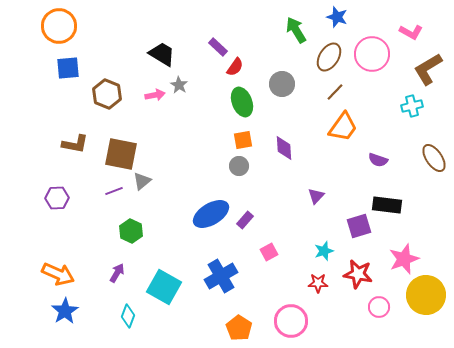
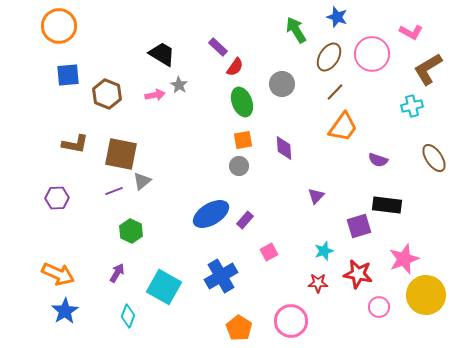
blue square at (68, 68): moved 7 px down
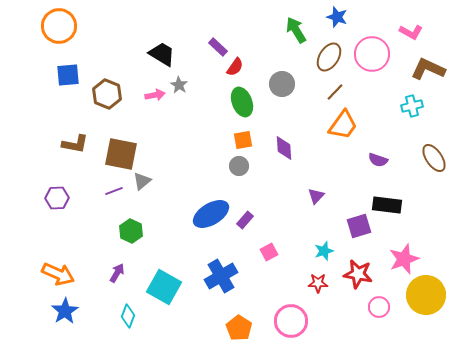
brown L-shape at (428, 69): rotated 56 degrees clockwise
orange trapezoid at (343, 127): moved 2 px up
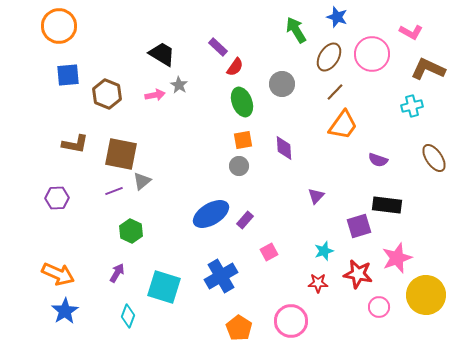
pink star at (404, 259): moved 7 px left, 1 px up
cyan square at (164, 287): rotated 12 degrees counterclockwise
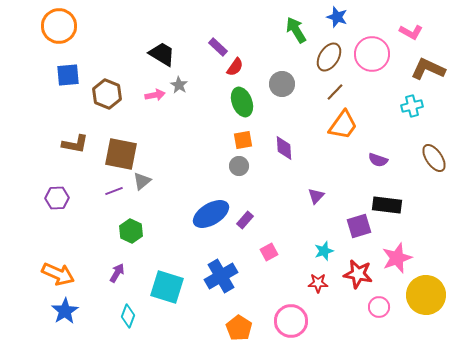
cyan square at (164, 287): moved 3 px right
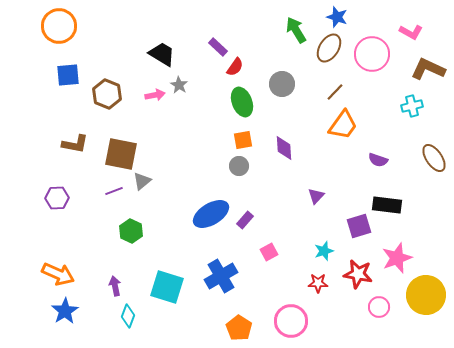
brown ellipse at (329, 57): moved 9 px up
purple arrow at (117, 273): moved 2 px left, 13 px down; rotated 42 degrees counterclockwise
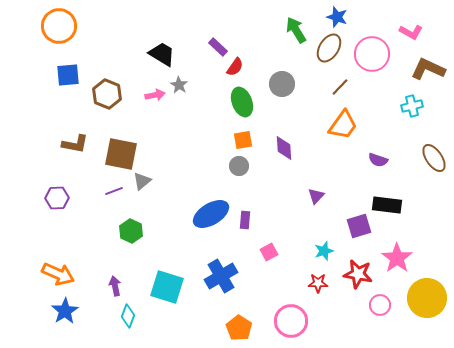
brown line at (335, 92): moved 5 px right, 5 px up
purple rectangle at (245, 220): rotated 36 degrees counterclockwise
pink star at (397, 258): rotated 16 degrees counterclockwise
yellow circle at (426, 295): moved 1 px right, 3 px down
pink circle at (379, 307): moved 1 px right, 2 px up
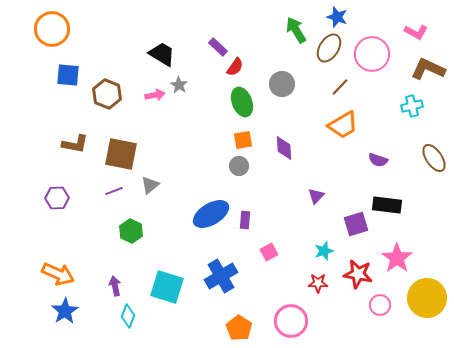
orange circle at (59, 26): moved 7 px left, 3 px down
pink L-shape at (411, 32): moved 5 px right
blue square at (68, 75): rotated 10 degrees clockwise
orange trapezoid at (343, 125): rotated 24 degrees clockwise
gray triangle at (142, 181): moved 8 px right, 4 px down
purple square at (359, 226): moved 3 px left, 2 px up
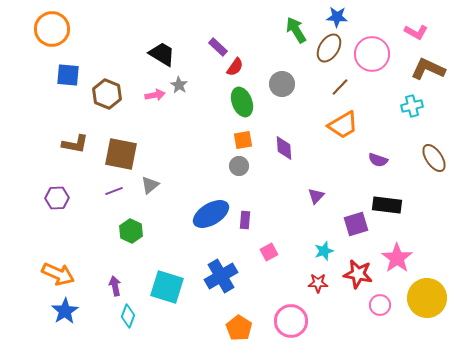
blue star at (337, 17): rotated 15 degrees counterclockwise
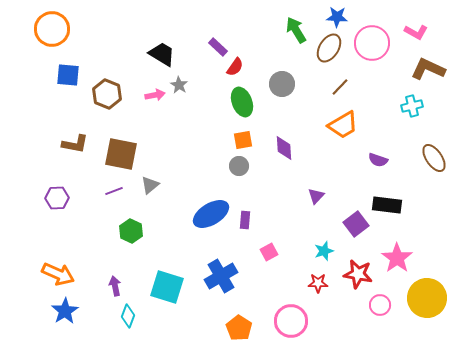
pink circle at (372, 54): moved 11 px up
purple square at (356, 224): rotated 20 degrees counterclockwise
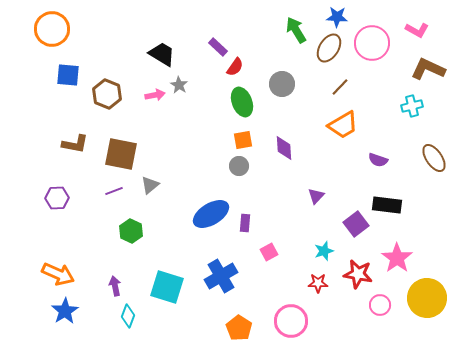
pink L-shape at (416, 32): moved 1 px right, 2 px up
purple rectangle at (245, 220): moved 3 px down
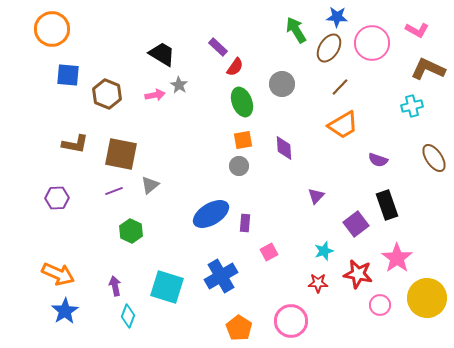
black rectangle at (387, 205): rotated 64 degrees clockwise
